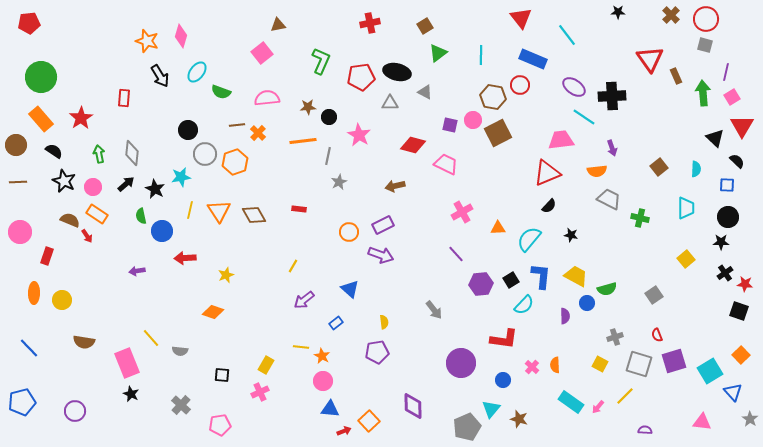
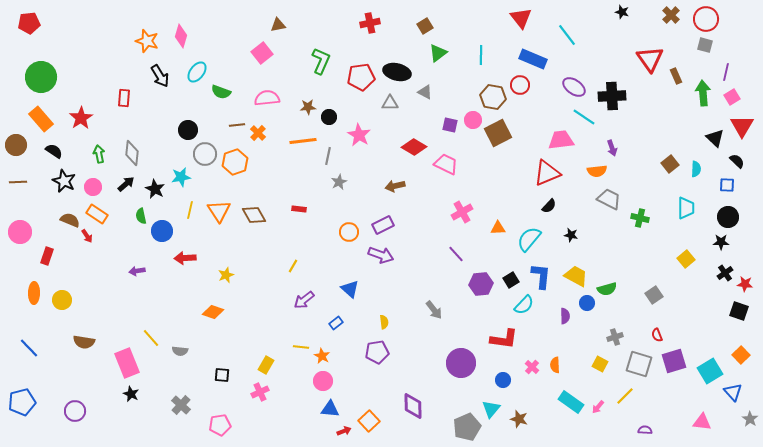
black star at (618, 12): moved 4 px right; rotated 16 degrees clockwise
red diamond at (413, 145): moved 1 px right, 2 px down; rotated 15 degrees clockwise
brown square at (659, 167): moved 11 px right, 3 px up
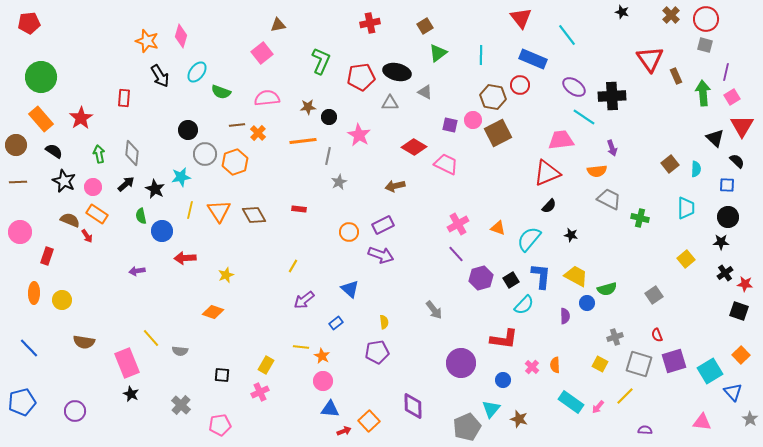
pink cross at (462, 212): moved 4 px left, 12 px down
orange triangle at (498, 228): rotated 21 degrees clockwise
purple hexagon at (481, 284): moved 6 px up; rotated 10 degrees counterclockwise
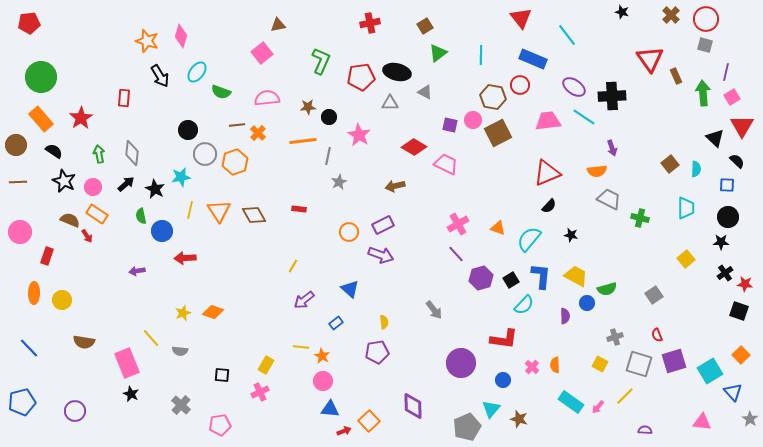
pink trapezoid at (561, 140): moved 13 px left, 19 px up
yellow star at (226, 275): moved 43 px left, 38 px down
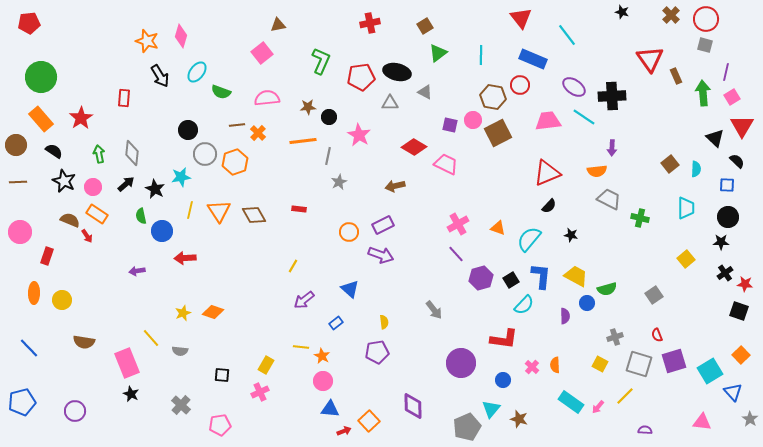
purple arrow at (612, 148): rotated 21 degrees clockwise
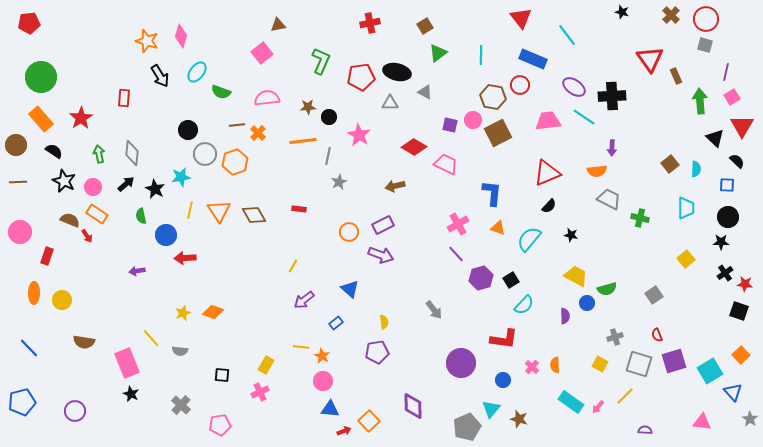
green arrow at (703, 93): moved 3 px left, 8 px down
blue circle at (162, 231): moved 4 px right, 4 px down
blue L-shape at (541, 276): moved 49 px left, 83 px up
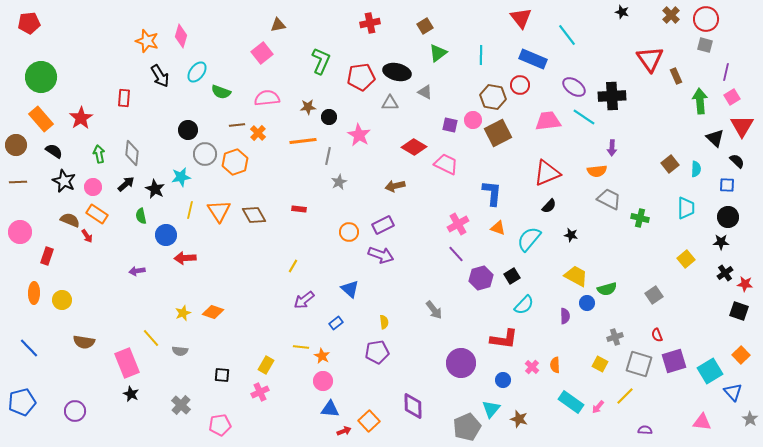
black square at (511, 280): moved 1 px right, 4 px up
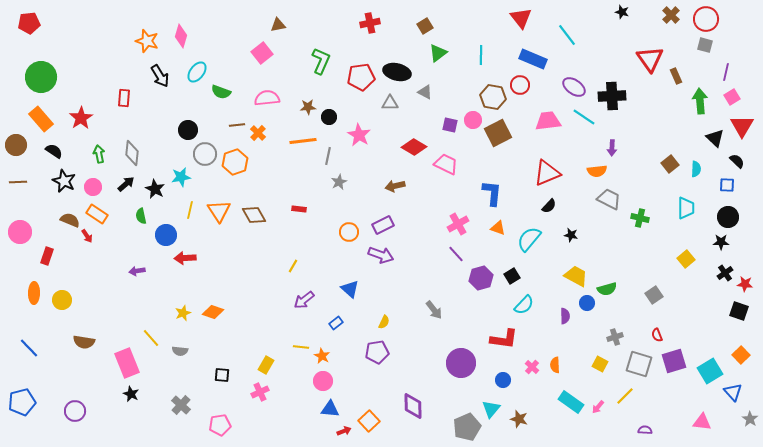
yellow semicircle at (384, 322): rotated 32 degrees clockwise
